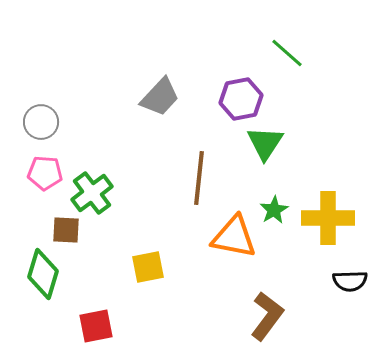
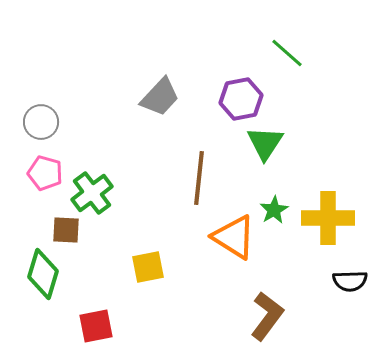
pink pentagon: rotated 12 degrees clockwise
orange triangle: rotated 21 degrees clockwise
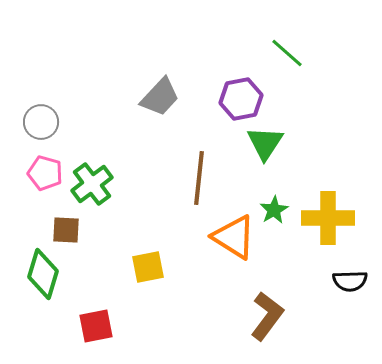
green cross: moved 9 px up
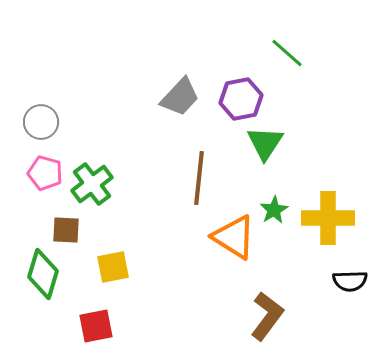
gray trapezoid: moved 20 px right
yellow square: moved 35 px left
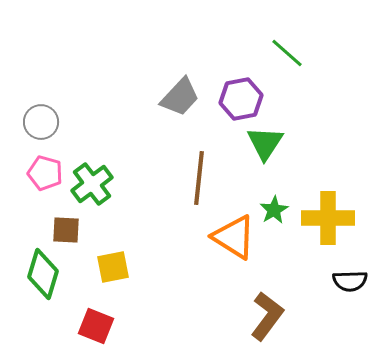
red square: rotated 33 degrees clockwise
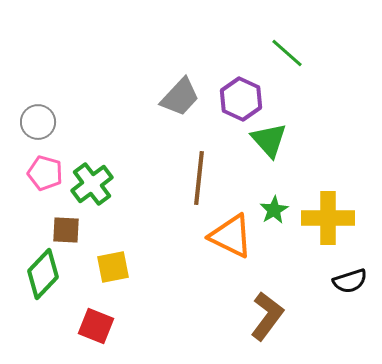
purple hexagon: rotated 24 degrees counterclockwise
gray circle: moved 3 px left
green triangle: moved 4 px right, 3 px up; rotated 15 degrees counterclockwise
orange triangle: moved 3 px left, 1 px up; rotated 6 degrees counterclockwise
green diamond: rotated 27 degrees clockwise
black semicircle: rotated 16 degrees counterclockwise
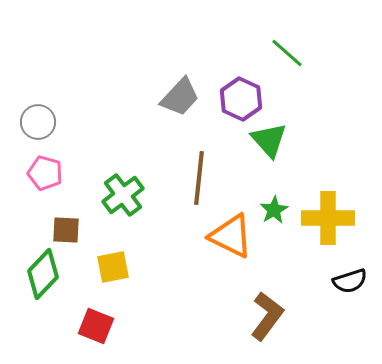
green cross: moved 31 px right, 11 px down
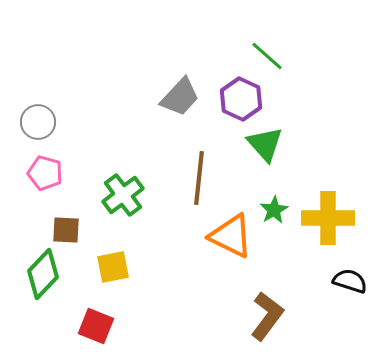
green line: moved 20 px left, 3 px down
green triangle: moved 4 px left, 4 px down
black semicircle: rotated 144 degrees counterclockwise
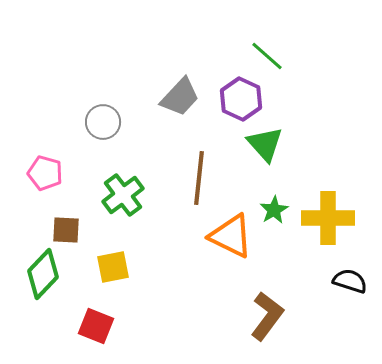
gray circle: moved 65 px right
